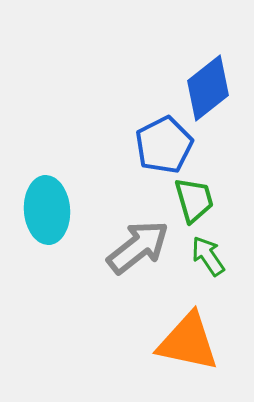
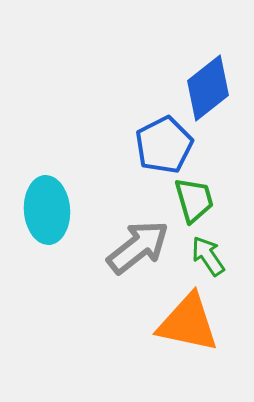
orange triangle: moved 19 px up
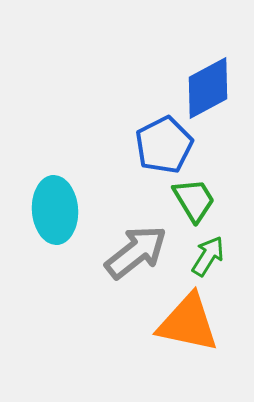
blue diamond: rotated 10 degrees clockwise
green trapezoid: rotated 15 degrees counterclockwise
cyan ellipse: moved 8 px right
gray arrow: moved 2 px left, 5 px down
green arrow: rotated 66 degrees clockwise
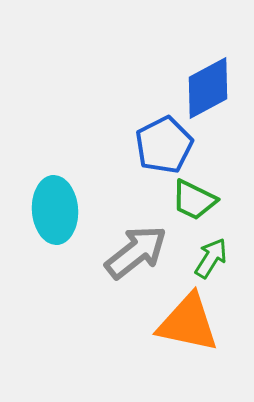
green trapezoid: rotated 147 degrees clockwise
green arrow: moved 3 px right, 2 px down
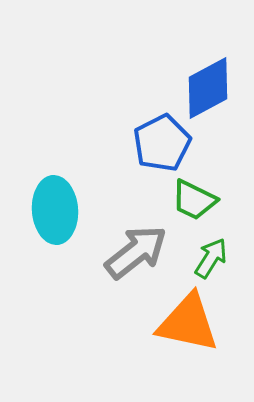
blue pentagon: moved 2 px left, 2 px up
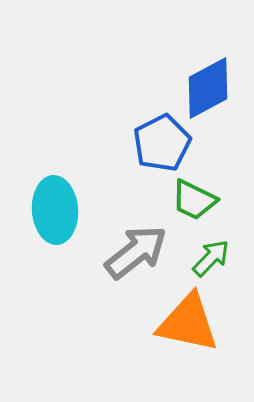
green arrow: rotated 12 degrees clockwise
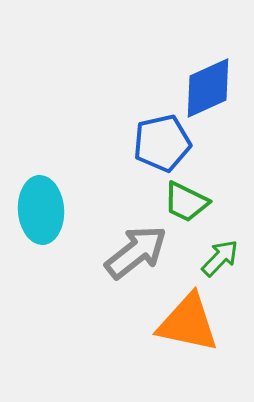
blue diamond: rotated 4 degrees clockwise
blue pentagon: rotated 14 degrees clockwise
green trapezoid: moved 8 px left, 2 px down
cyan ellipse: moved 14 px left
green arrow: moved 9 px right
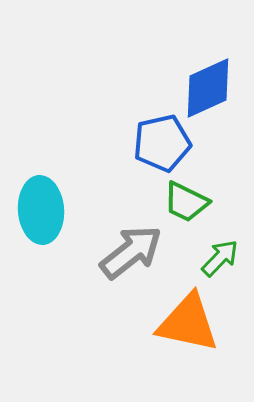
gray arrow: moved 5 px left
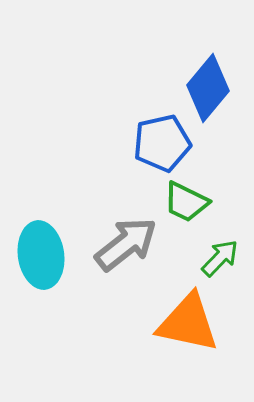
blue diamond: rotated 26 degrees counterclockwise
cyan ellipse: moved 45 px down; rotated 4 degrees counterclockwise
gray arrow: moved 5 px left, 8 px up
